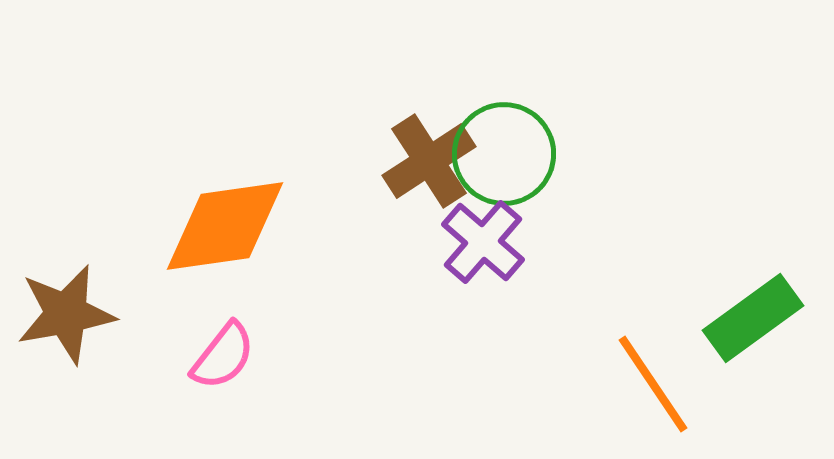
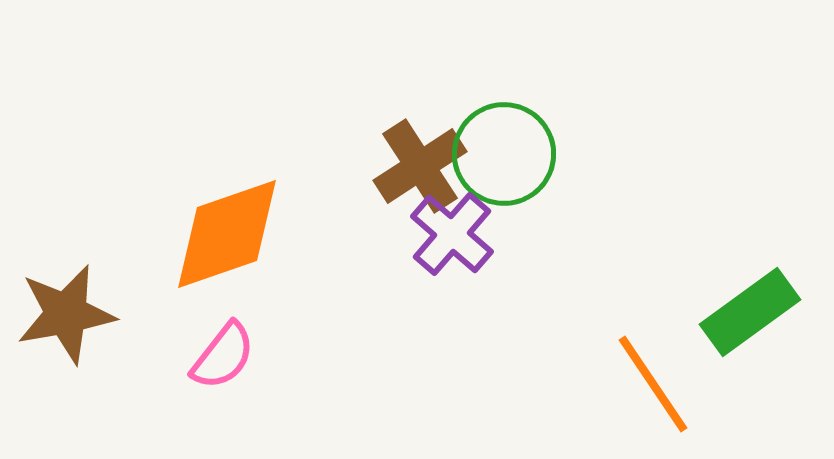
brown cross: moved 9 px left, 5 px down
orange diamond: moved 2 px right, 8 px down; rotated 11 degrees counterclockwise
purple cross: moved 31 px left, 8 px up
green rectangle: moved 3 px left, 6 px up
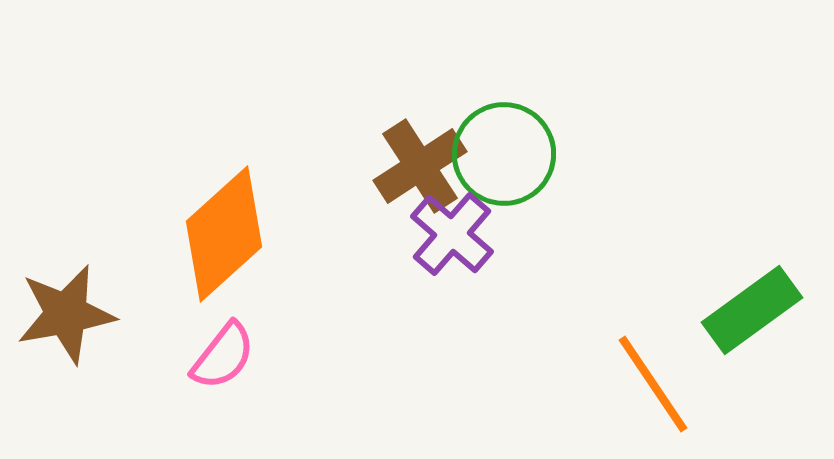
orange diamond: moved 3 px left; rotated 23 degrees counterclockwise
green rectangle: moved 2 px right, 2 px up
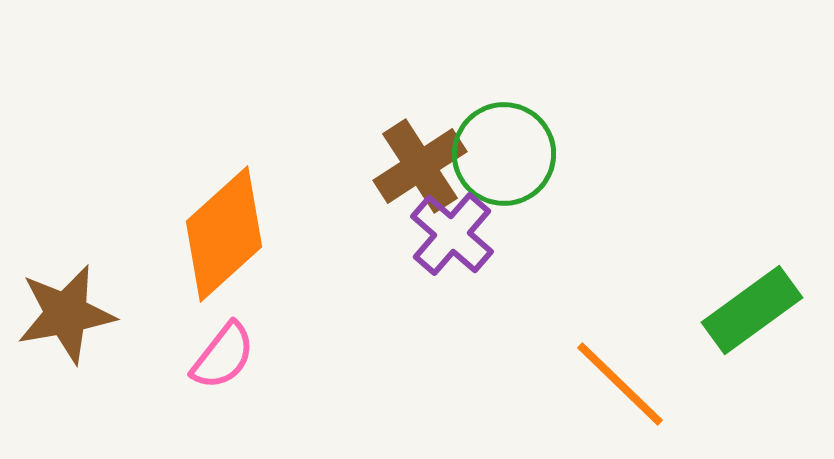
orange line: moved 33 px left; rotated 12 degrees counterclockwise
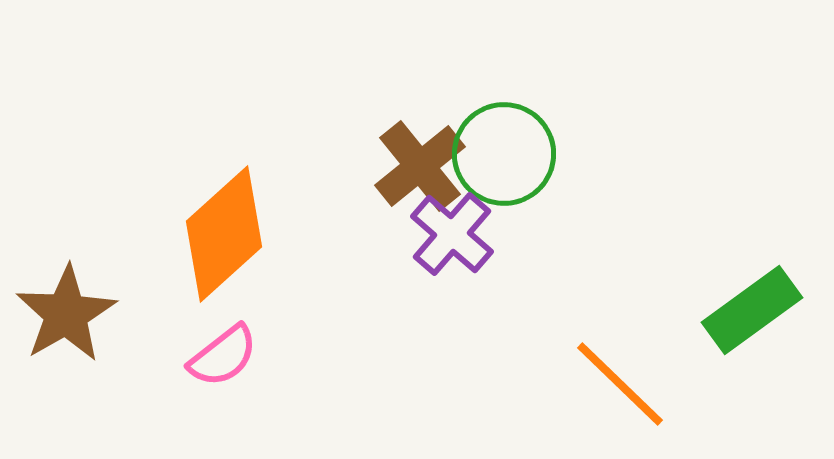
brown cross: rotated 6 degrees counterclockwise
brown star: rotated 20 degrees counterclockwise
pink semicircle: rotated 14 degrees clockwise
